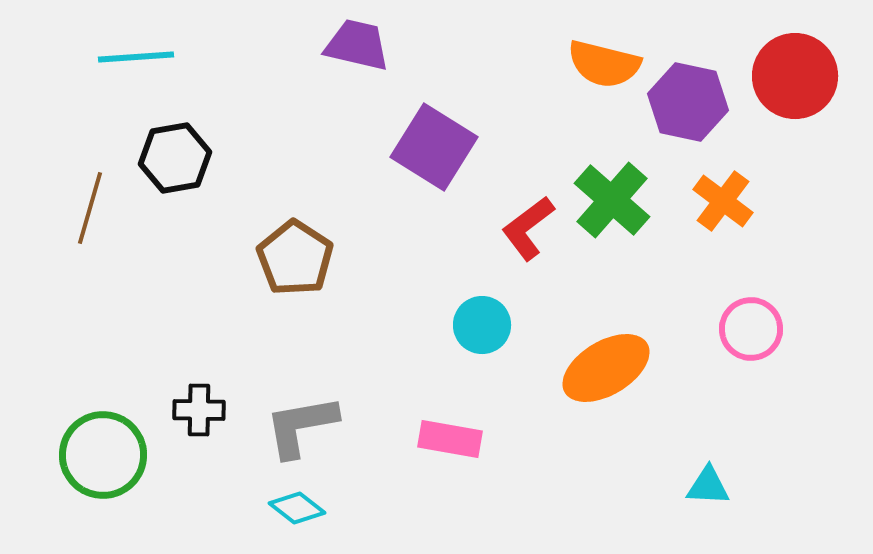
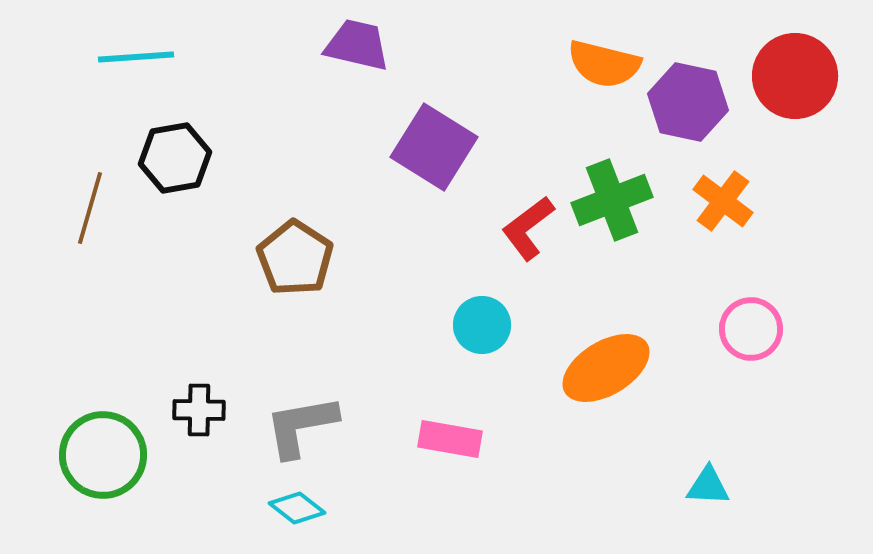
green cross: rotated 28 degrees clockwise
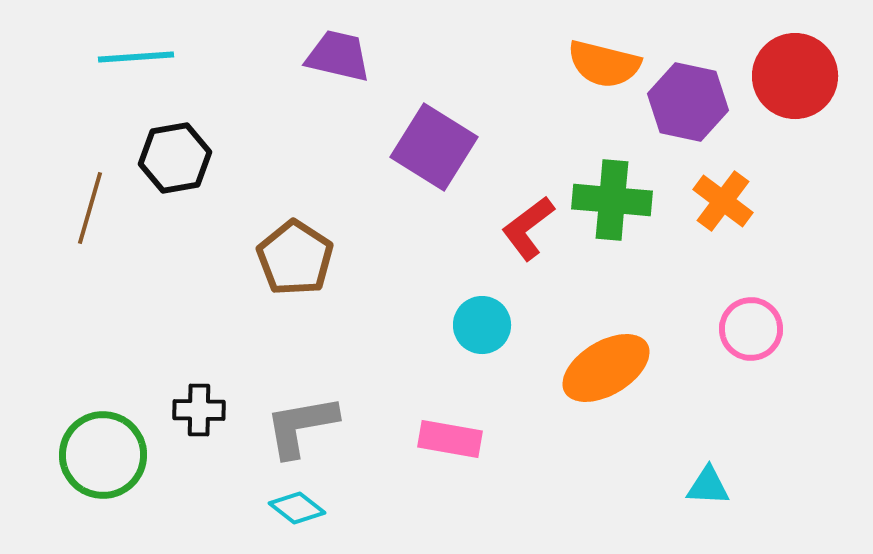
purple trapezoid: moved 19 px left, 11 px down
green cross: rotated 26 degrees clockwise
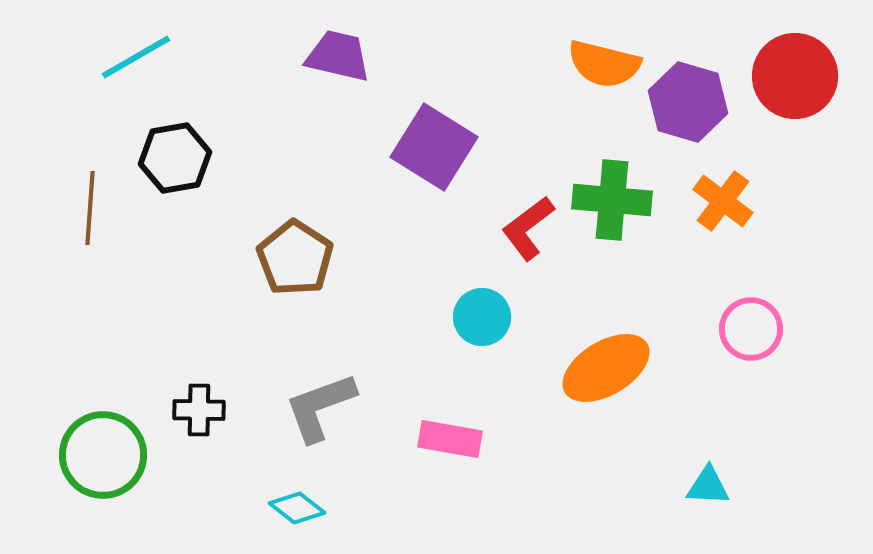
cyan line: rotated 26 degrees counterclockwise
purple hexagon: rotated 4 degrees clockwise
brown line: rotated 12 degrees counterclockwise
cyan circle: moved 8 px up
gray L-shape: moved 19 px right, 19 px up; rotated 10 degrees counterclockwise
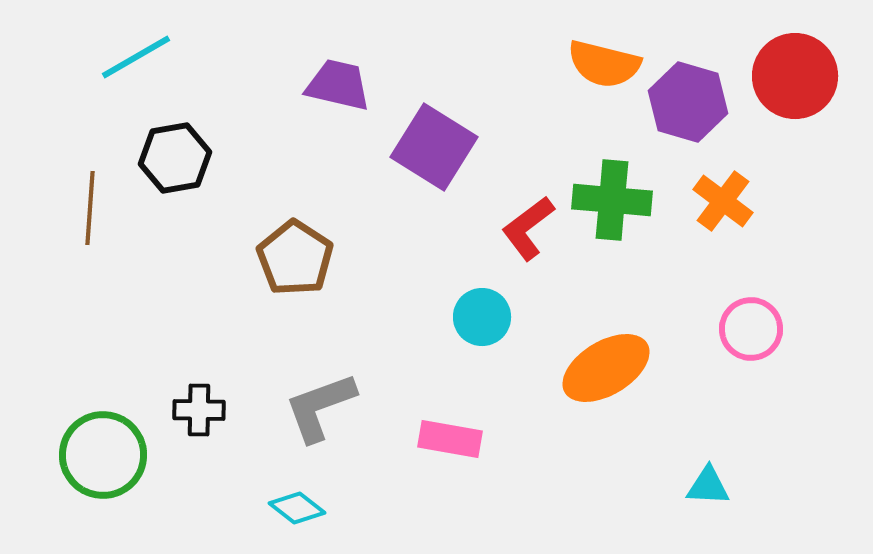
purple trapezoid: moved 29 px down
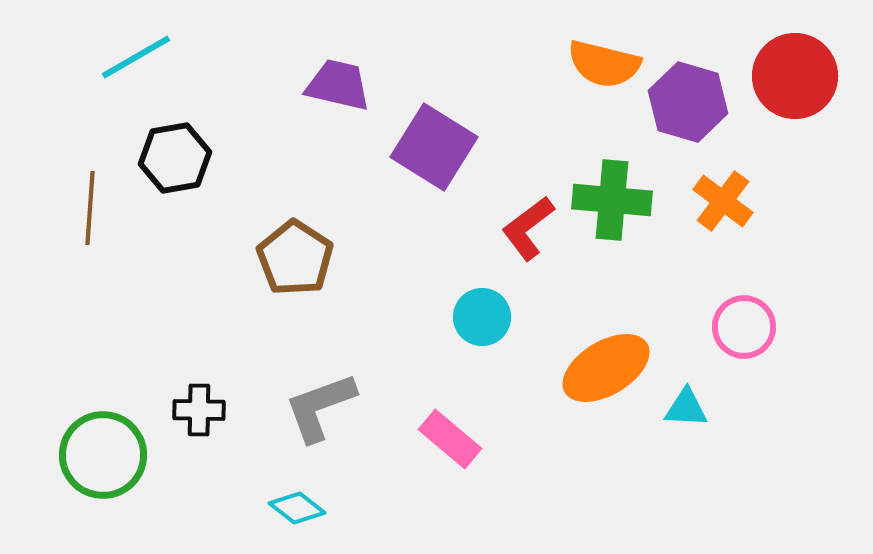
pink circle: moved 7 px left, 2 px up
pink rectangle: rotated 30 degrees clockwise
cyan triangle: moved 22 px left, 78 px up
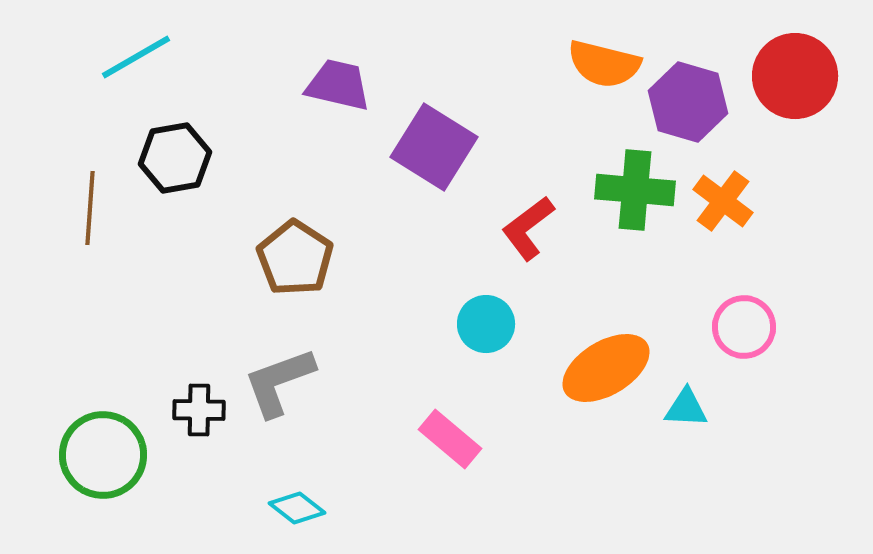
green cross: moved 23 px right, 10 px up
cyan circle: moved 4 px right, 7 px down
gray L-shape: moved 41 px left, 25 px up
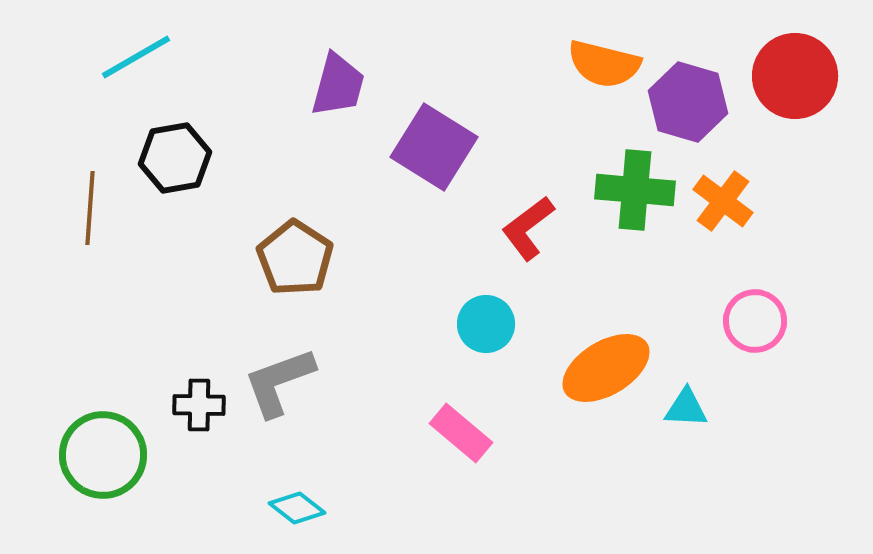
purple trapezoid: rotated 92 degrees clockwise
pink circle: moved 11 px right, 6 px up
black cross: moved 5 px up
pink rectangle: moved 11 px right, 6 px up
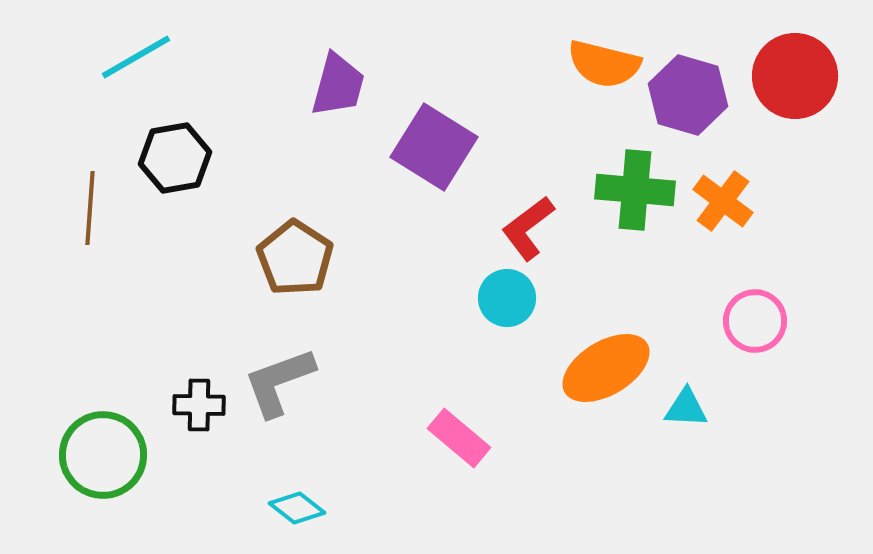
purple hexagon: moved 7 px up
cyan circle: moved 21 px right, 26 px up
pink rectangle: moved 2 px left, 5 px down
